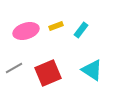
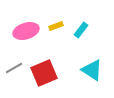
red square: moved 4 px left
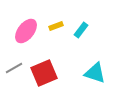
pink ellipse: rotated 35 degrees counterclockwise
cyan triangle: moved 3 px right, 3 px down; rotated 15 degrees counterclockwise
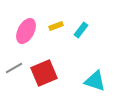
pink ellipse: rotated 10 degrees counterclockwise
cyan triangle: moved 8 px down
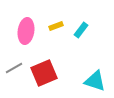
pink ellipse: rotated 20 degrees counterclockwise
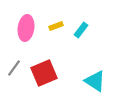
pink ellipse: moved 3 px up
gray line: rotated 24 degrees counterclockwise
cyan triangle: rotated 15 degrees clockwise
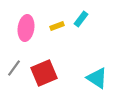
yellow rectangle: moved 1 px right
cyan rectangle: moved 11 px up
cyan triangle: moved 2 px right, 3 px up
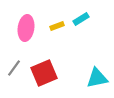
cyan rectangle: rotated 21 degrees clockwise
cyan triangle: rotated 45 degrees counterclockwise
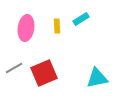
yellow rectangle: rotated 72 degrees counterclockwise
gray line: rotated 24 degrees clockwise
